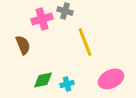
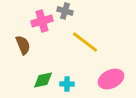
pink cross: moved 2 px down
yellow line: rotated 32 degrees counterclockwise
cyan cross: rotated 16 degrees clockwise
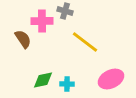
pink cross: rotated 15 degrees clockwise
brown semicircle: moved 6 px up; rotated 12 degrees counterclockwise
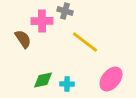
pink ellipse: rotated 25 degrees counterclockwise
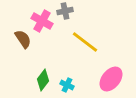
gray cross: rotated 28 degrees counterclockwise
pink cross: rotated 30 degrees clockwise
green diamond: rotated 40 degrees counterclockwise
cyan cross: moved 1 px down; rotated 24 degrees clockwise
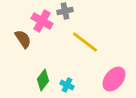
pink ellipse: moved 3 px right
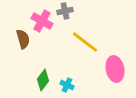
brown semicircle: rotated 18 degrees clockwise
pink ellipse: moved 1 px right, 10 px up; rotated 50 degrees counterclockwise
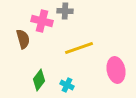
gray cross: rotated 14 degrees clockwise
pink cross: rotated 15 degrees counterclockwise
yellow line: moved 6 px left, 6 px down; rotated 56 degrees counterclockwise
pink ellipse: moved 1 px right, 1 px down
green diamond: moved 4 px left
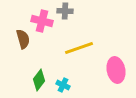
cyan cross: moved 4 px left
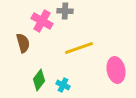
pink cross: rotated 15 degrees clockwise
brown semicircle: moved 4 px down
